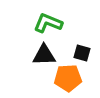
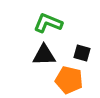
orange pentagon: moved 1 px right, 2 px down; rotated 16 degrees clockwise
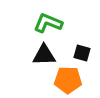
orange pentagon: moved 1 px left; rotated 12 degrees counterclockwise
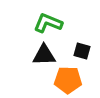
black square: moved 2 px up
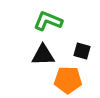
green L-shape: moved 2 px up
black triangle: moved 1 px left
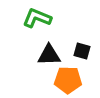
green L-shape: moved 11 px left, 3 px up
black triangle: moved 6 px right
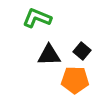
black square: rotated 24 degrees clockwise
orange pentagon: moved 7 px right
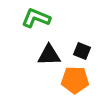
green L-shape: moved 1 px left
black square: rotated 18 degrees counterclockwise
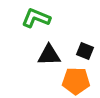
black square: moved 3 px right
orange pentagon: moved 1 px right, 1 px down
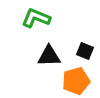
black triangle: moved 1 px down
orange pentagon: rotated 16 degrees counterclockwise
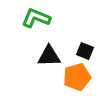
orange pentagon: moved 1 px right, 4 px up
